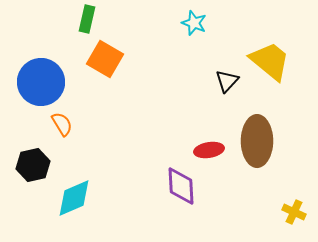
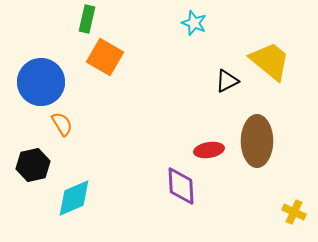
orange square: moved 2 px up
black triangle: rotated 20 degrees clockwise
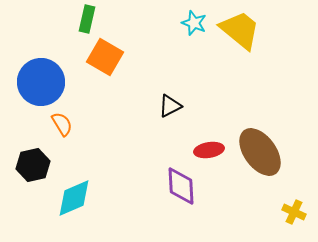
yellow trapezoid: moved 30 px left, 31 px up
black triangle: moved 57 px left, 25 px down
brown ellipse: moved 3 px right, 11 px down; rotated 36 degrees counterclockwise
